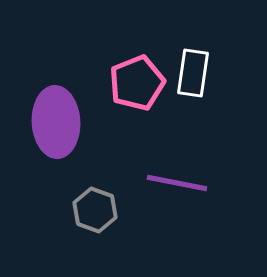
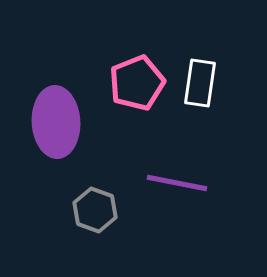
white rectangle: moved 7 px right, 10 px down
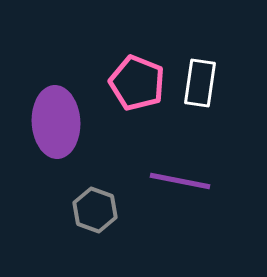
pink pentagon: rotated 28 degrees counterclockwise
purple line: moved 3 px right, 2 px up
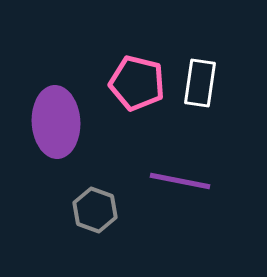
pink pentagon: rotated 8 degrees counterclockwise
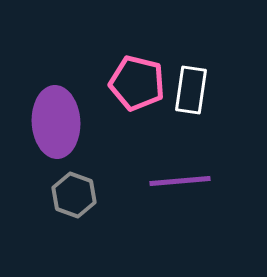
white rectangle: moved 9 px left, 7 px down
purple line: rotated 16 degrees counterclockwise
gray hexagon: moved 21 px left, 15 px up
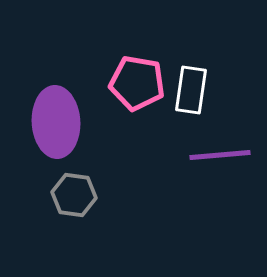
pink pentagon: rotated 4 degrees counterclockwise
purple line: moved 40 px right, 26 px up
gray hexagon: rotated 12 degrees counterclockwise
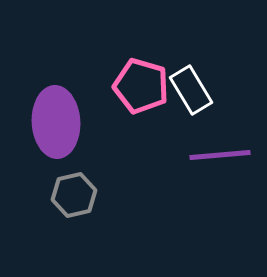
pink pentagon: moved 4 px right, 3 px down; rotated 6 degrees clockwise
white rectangle: rotated 39 degrees counterclockwise
gray hexagon: rotated 21 degrees counterclockwise
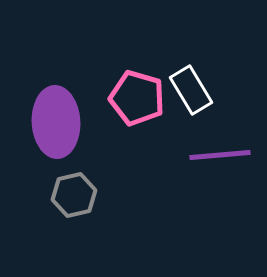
pink pentagon: moved 4 px left, 12 px down
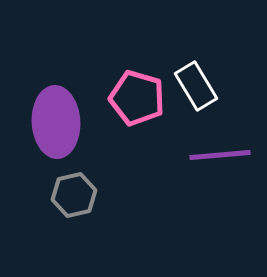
white rectangle: moved 5 px right, 4 px up
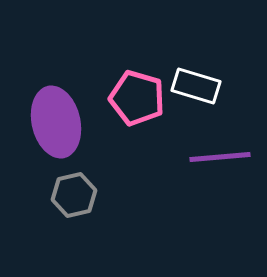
white rectangle: rotated 42 degrees counterclockwise
purple ellipse: rotated 10 degrees counterclockwise
purple line: moved 2 px down
